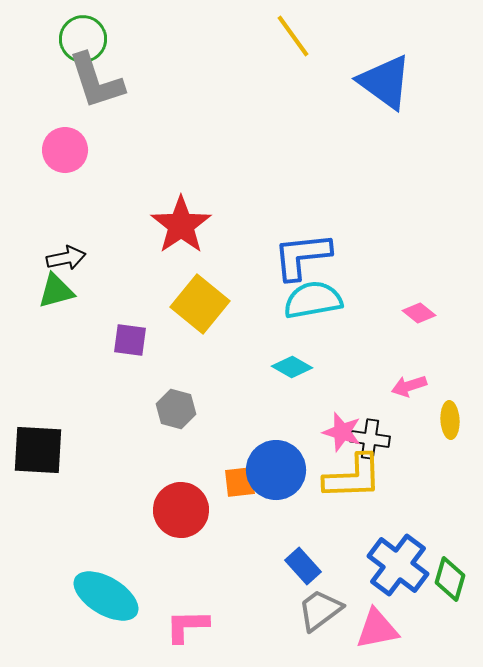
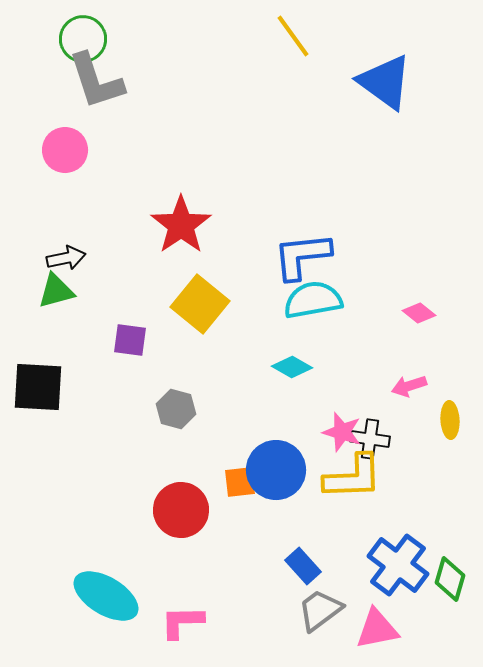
black square: moved 63 px up
pink L-shape: moved 5 px left, 4 px up
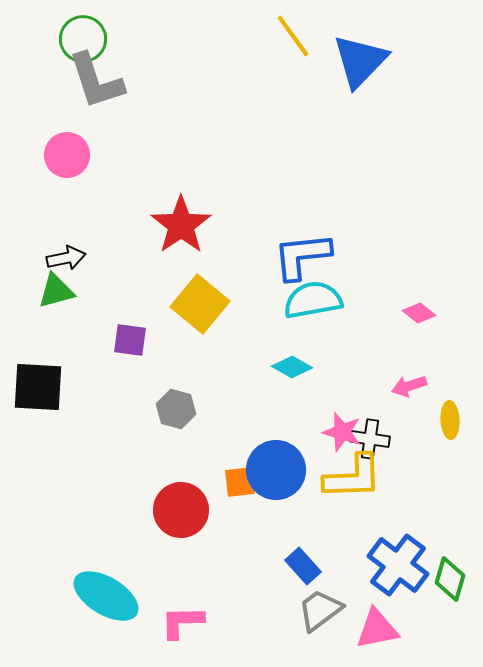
blue triangle: moved 25 px left, 21 px up; rotated 38 degrees clockwise
pink circle: moved 2 px right, 5 px down
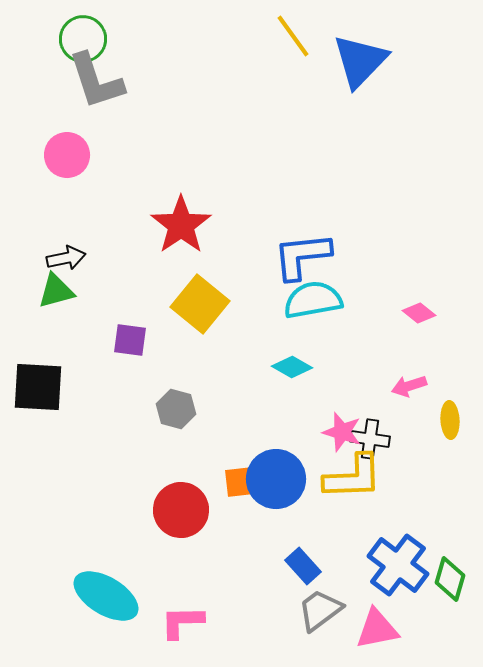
blue circle: moved 9 px down
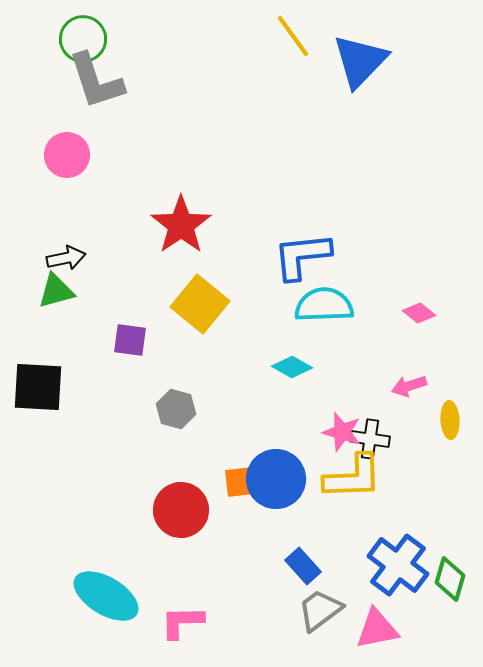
cyan semicircle: moved 11 px right, 5 px down; rotated 8 degrees clockwise
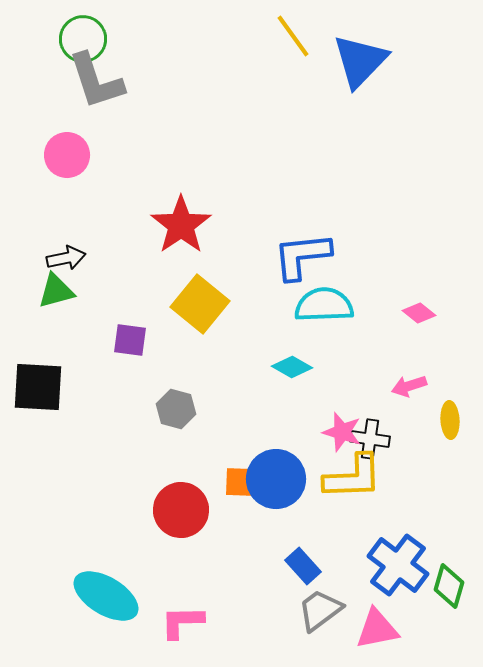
orange square: rotated 8 degrees clockwise
green diamond: moved 1 px left, 7 px down
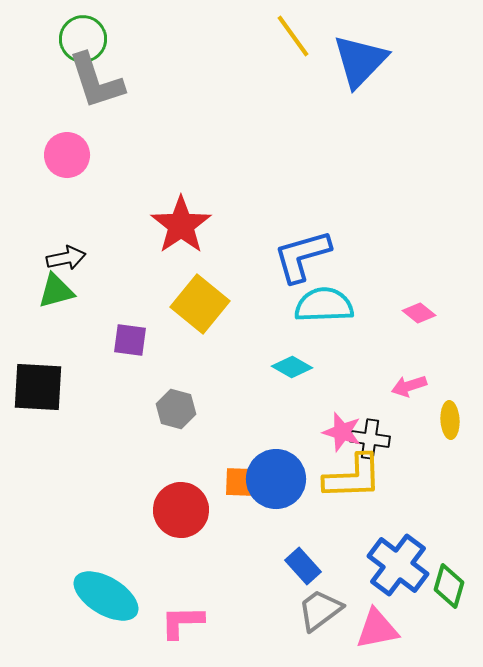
blue L-shape: rotated 10 degrees counterclockwise
